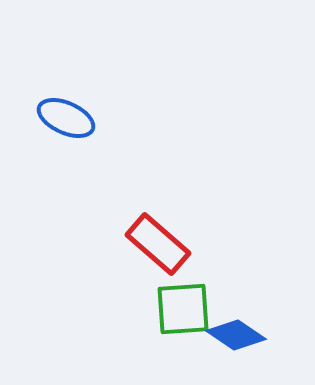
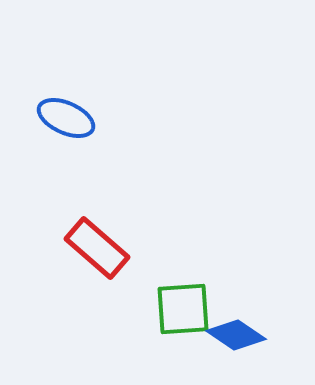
red rectangle: moved 61 px left, 4 px down
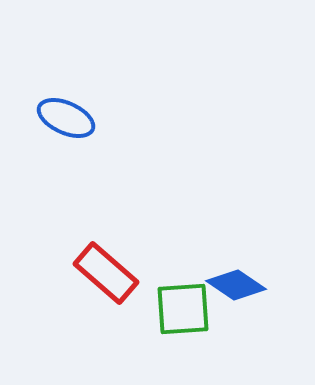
red rectangle: moved 9 px right, 25 px down
blue diamond: moved 50 px up
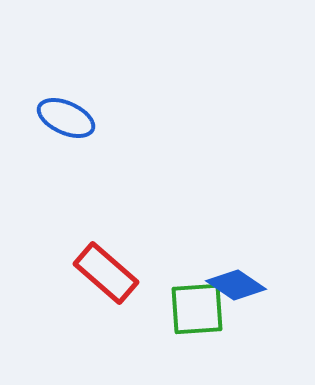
green square: moved 14 px right
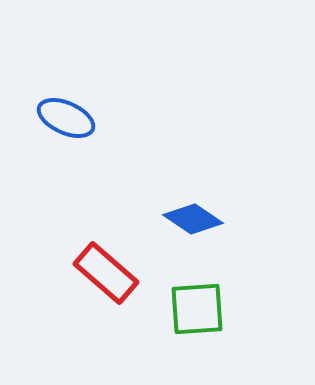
blue diamond: moved 43 px left, 66 px up
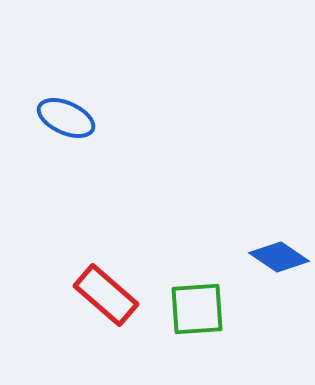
blue diamond: moved 86 px right, 38 px down
red rectangle: moved 22 px down
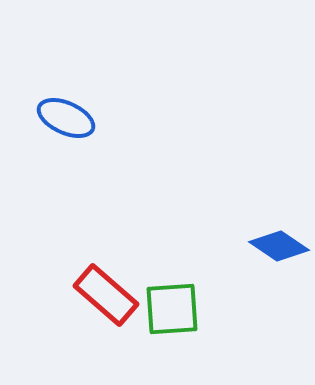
blue diamond: moved 11 px up
green square: moved 25 px left
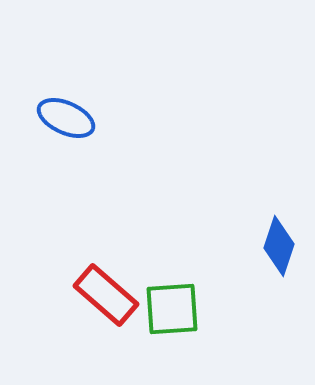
blue diamond: rotated 74 degrees clockwise
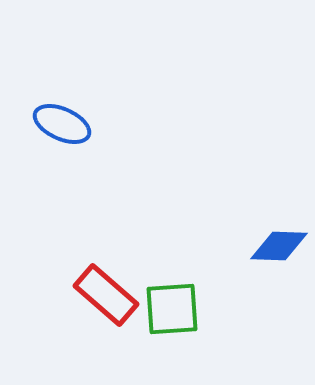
blue ellipse: moved 4 px left, 6 px down
blue diamond: rotated 74 degrees clockwise
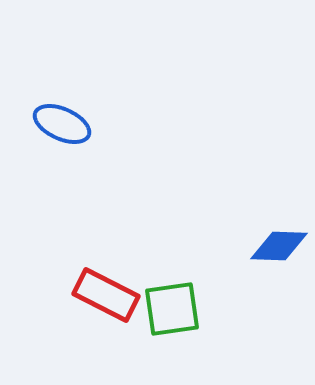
red rectangle: rotated 14 degrees counterclockwise
green square: rotated 4 degrees counterclockwise
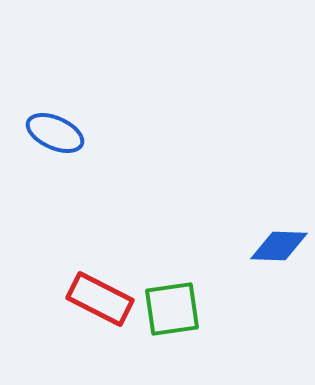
blue ellipse: moved 7 px left, 9 px down
red rectangle: moved 6 px left, 4 px down
